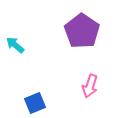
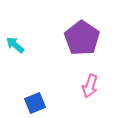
purple pentagon: moved 7 px down
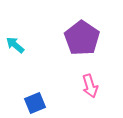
pink arrow: rotated 35 degrees counterclockwise
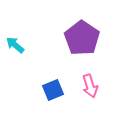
blue square: moved 18 px right, 13 px up
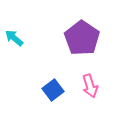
cyan arrow: moved 1 px left, 7 px up
blue square: rotated 15 degrees counterclockwise
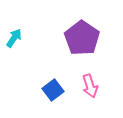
cyan arrow: rotated 84 degrees clockwise
